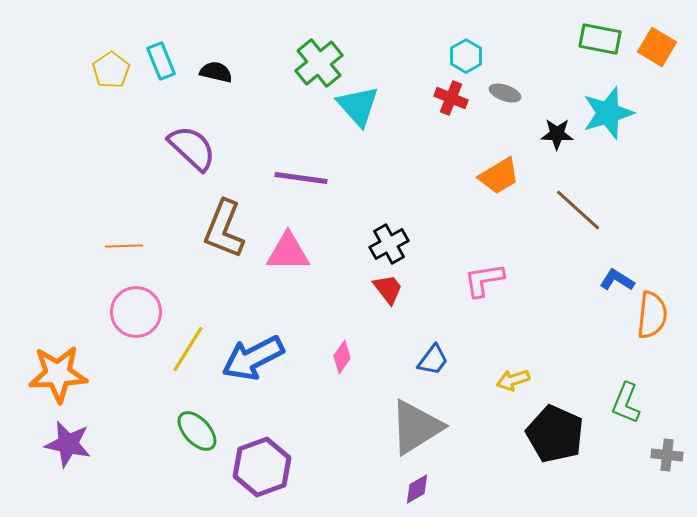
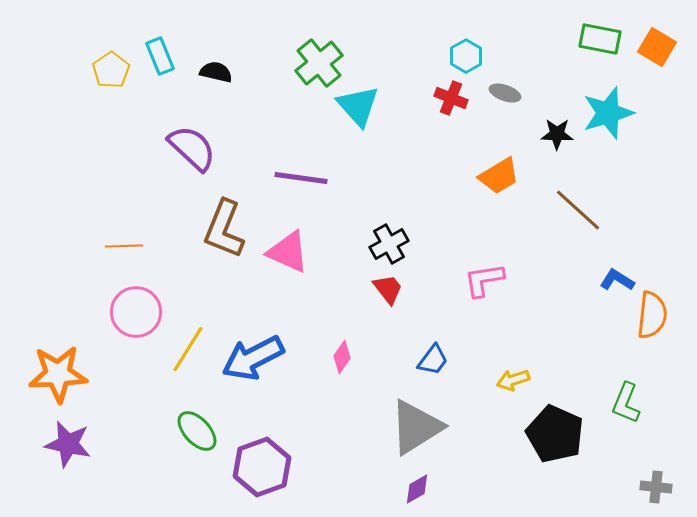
cyan rectangle: moved 1 px left, 5 px up
pink triangle: rotated 24 degrees clockwise
gray cross: moved 11 px left, 32 px down
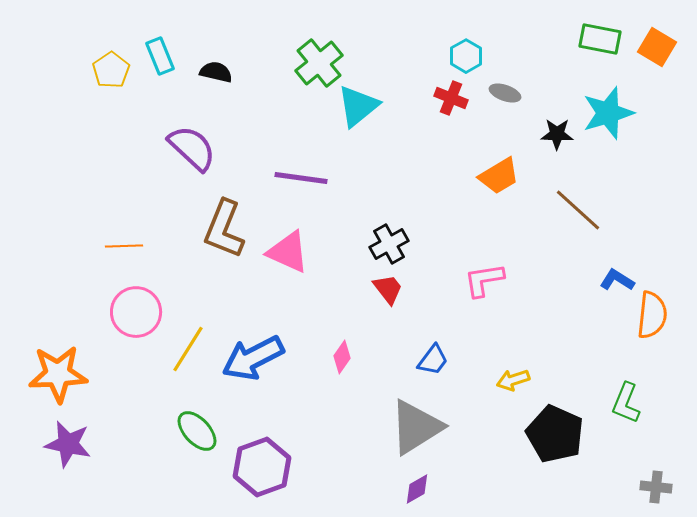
cyan triangle: rotated 33 degrees clockwise
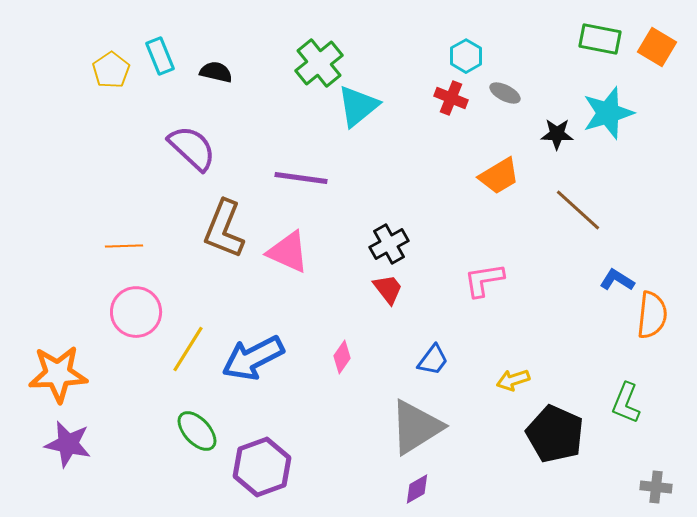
gray ellipse: rotated 8 degrees clockwise
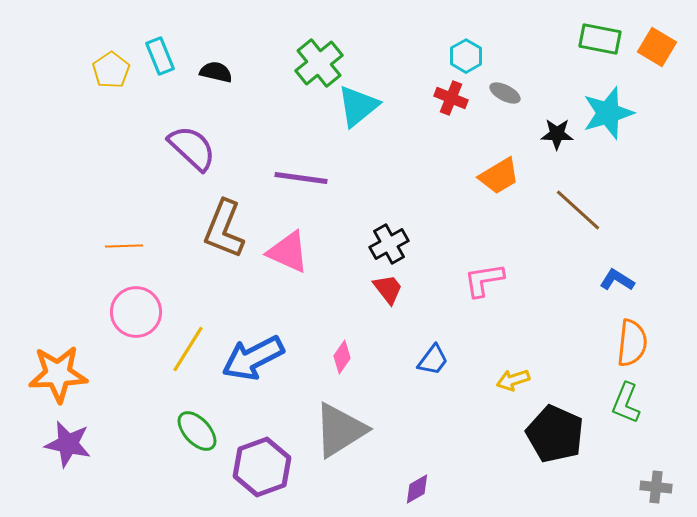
orange semicircle: moved 20 px left, 28 px down
gray triangle: moved 76 px left, 3 px down
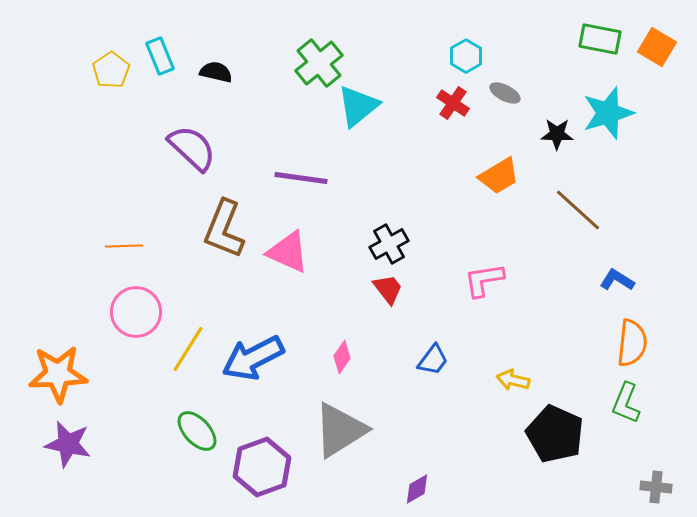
red cross: moved 2 px right, 5 px down; rotated 12 degrees clockwise
yellow arrow: rotated 32 degrees clockwise
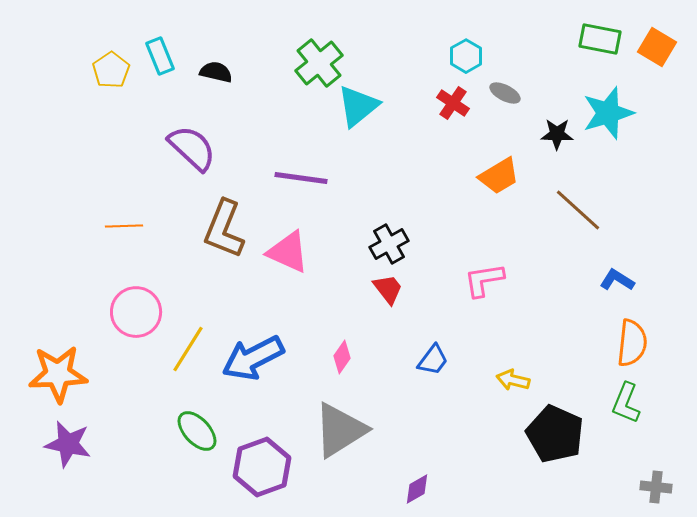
orange line: moved 20 px up
